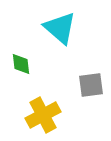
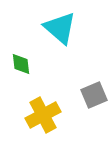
gray square: moved 3 px right, 10 px down; rotated 16 degrees counterclockwise
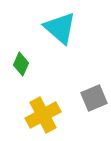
green diamond: rotated 30 degrees clockwise
gray square: moved 3 px down
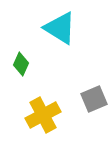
cyan triangle: rotated 9 degrees counterclockwise
gray square: moved 1 px down
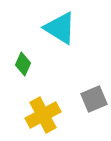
green diamond: moved 2 px right
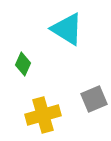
cyan triangle: moved 7 px right, 1 px down
yellow cross: rotated 12 degrees clockwise
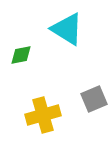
green diamond: moved 2 px left, 9 px up; rotated 55 degrees clockwise
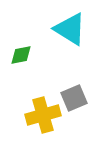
cyan triangle: moved 3 px right
gray square: moved 20 px left, 1 px up
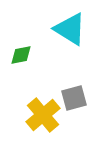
gray square: rotated 8 degrees clockwise
yellow cross: rotated 24 degrees counterclockwise
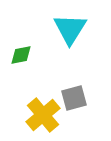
cyan triangle: rotated 30 degrees clockwise
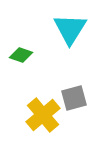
green diamond: rotated 30 degrees clockwise
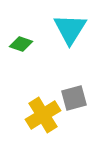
green diamond: moved 11 px up
yellow cross: rotated 8 degrees clockwise
